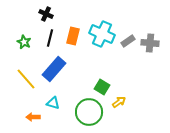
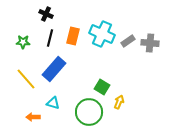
green star: moved 1 px left; rotated 24 degrees counterclockwise
yellow arrow: rotated 32 degrees counterclockwise
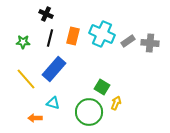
yellow arrow: moved 3 px left, 1 px down
orange arrow: moved 2 px right, 1 px down
